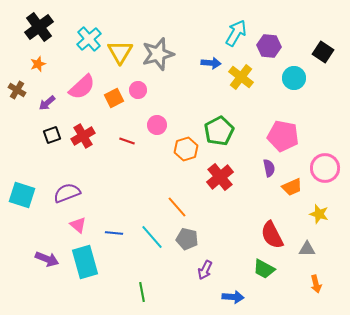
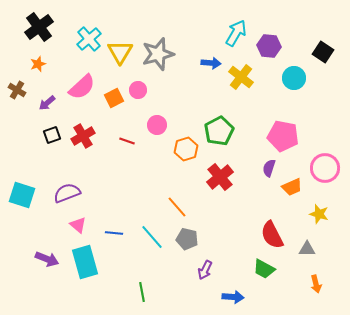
purple semicircle at (269, 168): rotated 150 degrees counterclockwise
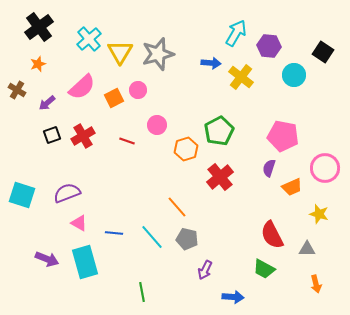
cyan circle at (294, 78): moved 3 px up
pink triangle at (78, 225): moved 1 px right, 2 px up; rotated 12 degrees counterclockwise
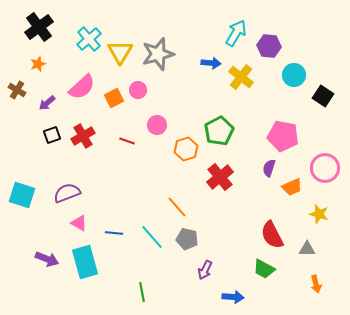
black square at (323, 52): moved 44 px down
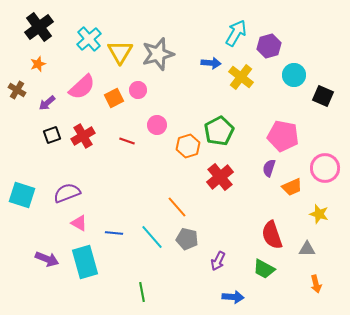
purple hexagon at (269, 46): rotated 20 degrees counterclockwise
black square at (323, 96): rotated 10 degrees counterclockwise
orange hexagon at (186, 149): moved 2 px right, 3 px up
red semicircle at (272, 235): rotated 8 degrees clockwise
purple arrow at (205, 270): moved 13 px right, 9 px up
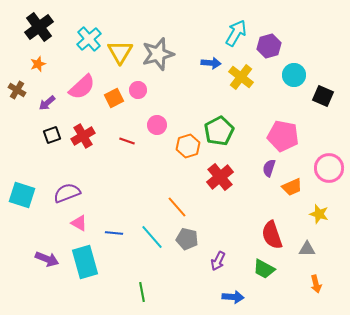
pink circle at (325, 168): moved 4 px right
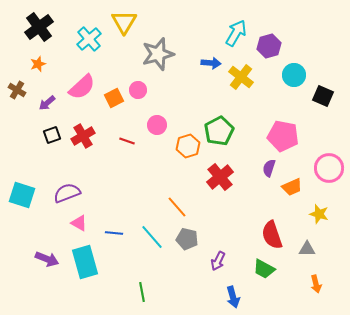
yellow triangle at (120, 52): moved 4 px right, 30 px up
blue arrow at (233, 297): rotated 70 degrees clockwise
